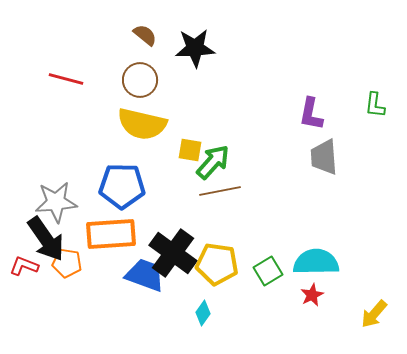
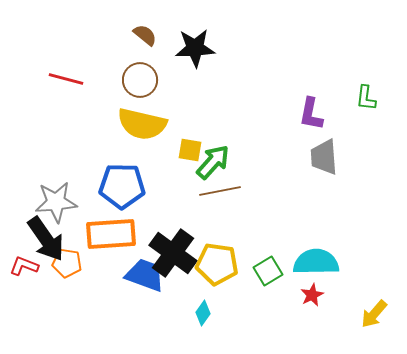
green L-shape: moved 9 px left, 7 px up
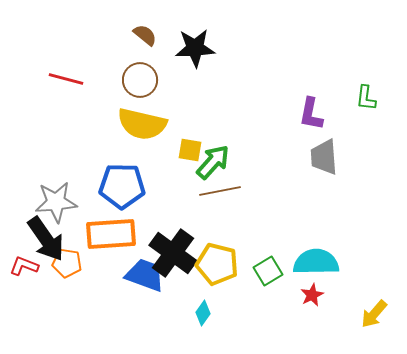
yellow pentagon: rotated 6 degrees clockwise
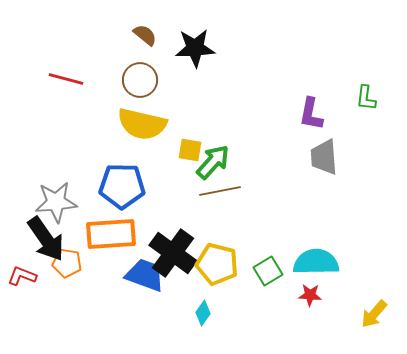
red L-shape: moved 2 px left, 10 px down
red star: moved 2 px left; rotated 30 degrees clockwise
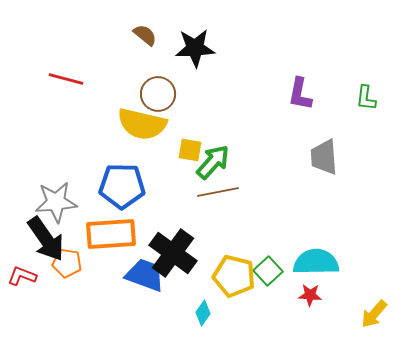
brown circle: moved 18 px right, 14 px down
purple L-shape: moved 11 px left, 20 px up
brown line: moved 2 px left, 1 px down
yellow pentagon: moved 17 px right, 12 px down
green square: rotated 12 degrees counterclockwise
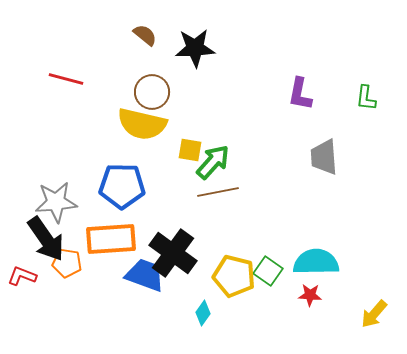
brown circle: moved 6 px left, 2 px up
orange rectangle: moved 5 px down
green square: rotated 12 degrees counterclockwise
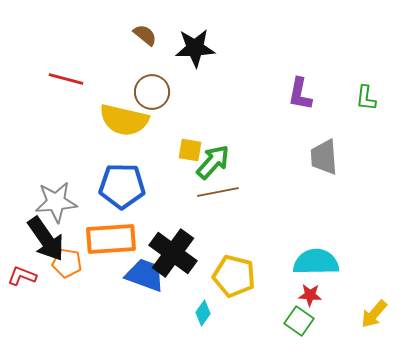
yellow semicircle: moved 18 px left, 4 px up
green square: moved 31 px right, 50 px down
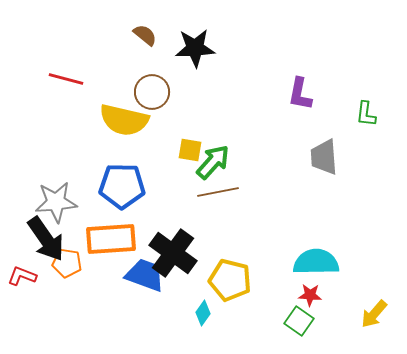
green L-shape: moved 16 px down
yellow pentagon: moved 4 px left, 4 px down
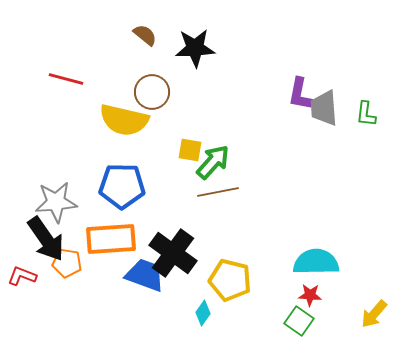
gray trapezoid: moved 49 px up
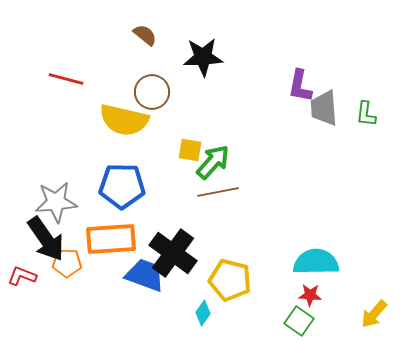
black star: moved 8 px right, 9 px down
purple L-shape: moved 8 px up
orange pentagon: rotated 8 degrees counterclockwise
